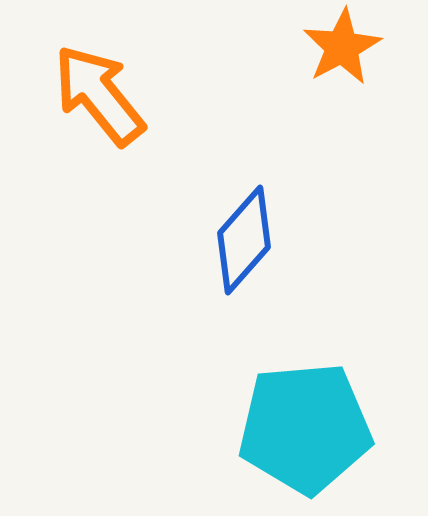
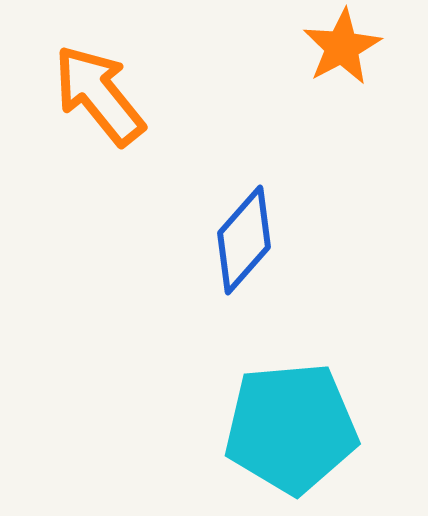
cyan pentagon: moved 14 px left
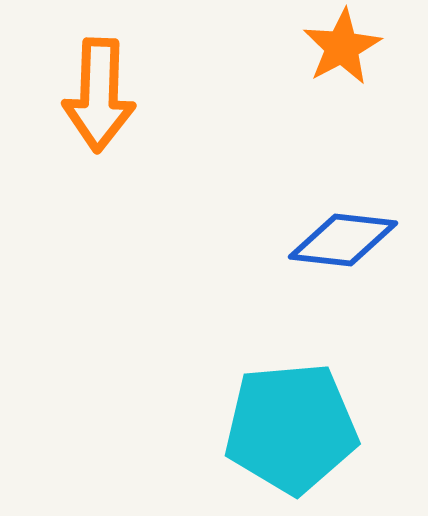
orange arrow: rotated 139 degrees counterclockwise
blue diamond: moved 99 px right; rotated 55 degrees clockwise
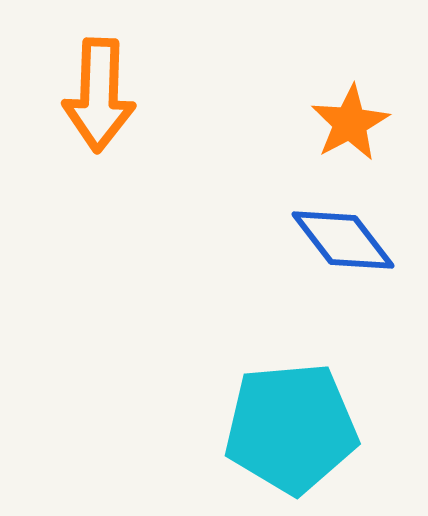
orange star: moved 8 px right, 76 px down
blue diamond: rotated 46 degrees clockwise
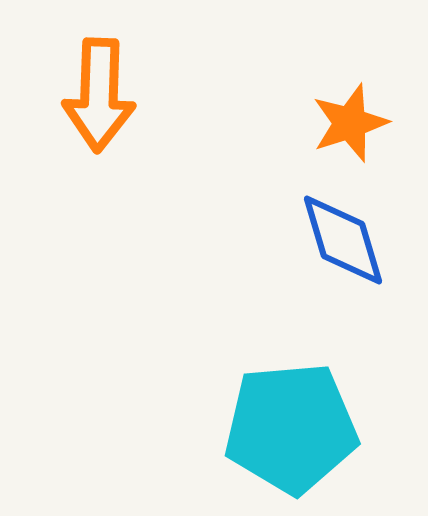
orange star: rotated 10 degrees clockwise
blue diamond: rotated 21 degrees clockwise
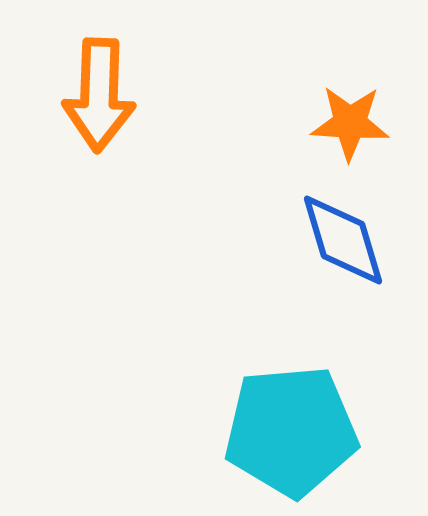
orange star: rotated 22 degrees clockwise
cyan pentagon: moved 3 px down
